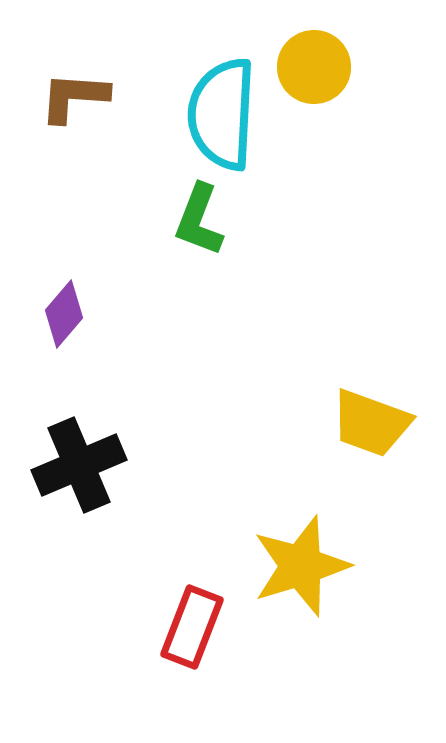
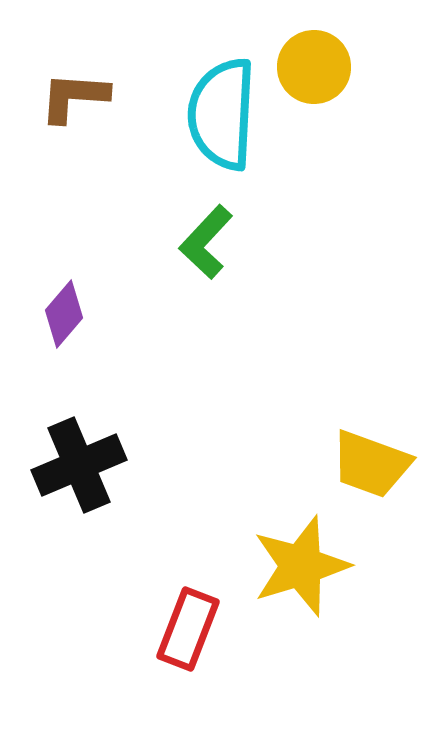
green L-shape: moved 7 px right, 22 px down; rotated 22 degrees clockwise
yellow trapezoid: moved 41 px down
red rectangle: moved 4 px left, 2 px down
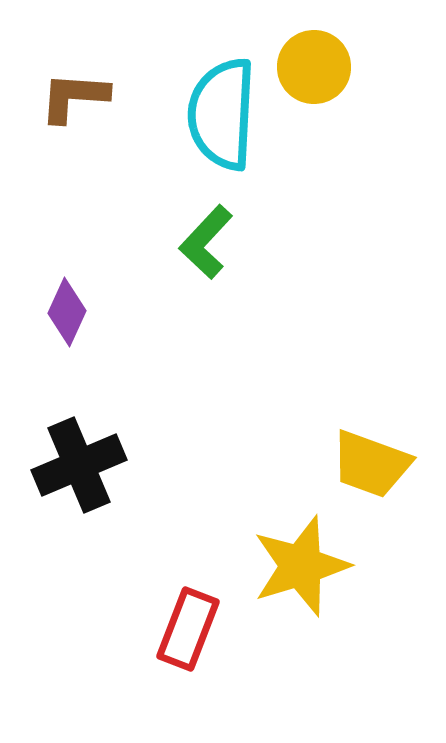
purple diamond: moved 3 px right, 2 px up; rotated 16 degrees counterclockwise
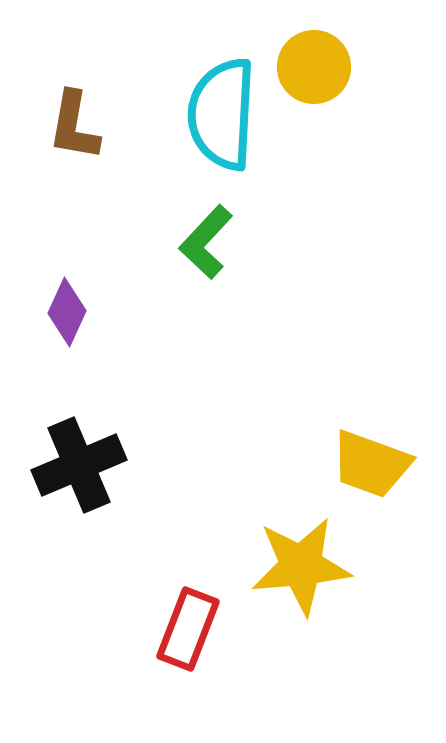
brown L-shape: moved 29 px down; rotated 84 degrees counterclockwise
yellow star: rotated 12 degrees clockwise
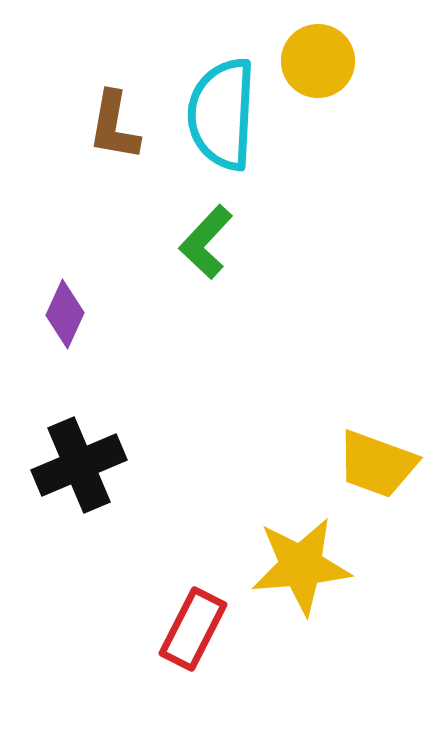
yellow circle: moved 4 px right, 6 px up
brown L-shape: moved 40 px right
purple diamond: moved 2 px left, 2 px down
yellow trapezoid: moved 6 px right
red rectangle: moved 5 px right; rotated 6 degrees clockwise
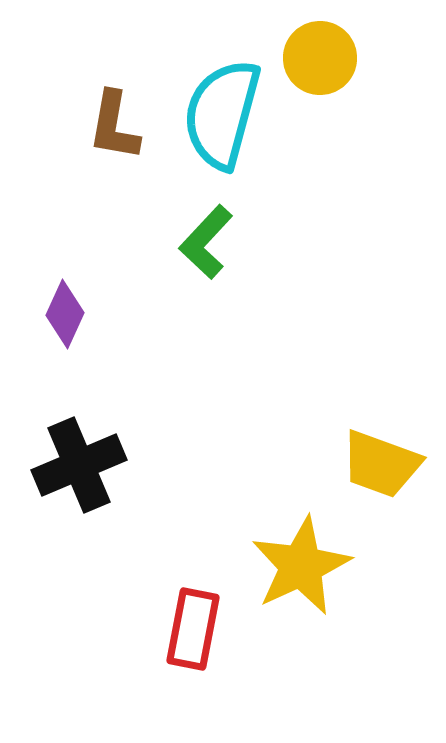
yellow circle: moved 2 px right, 3 px up
cyan semicircle: rotated 12 degrees clockwise
yellow trapezoid: moved 4 px right
yellow star: rotated 20 degrees counterclockwise
red rectangle: rotated 16 degrees counterclockwise
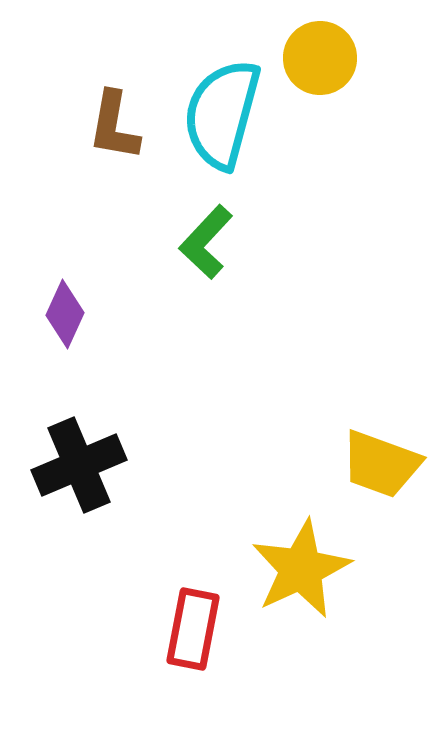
yellow star: moved 3 px down
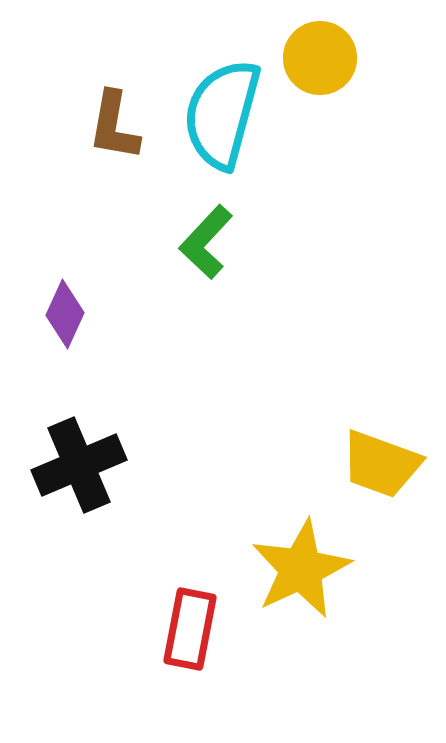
red rectangle: moved 3 px left
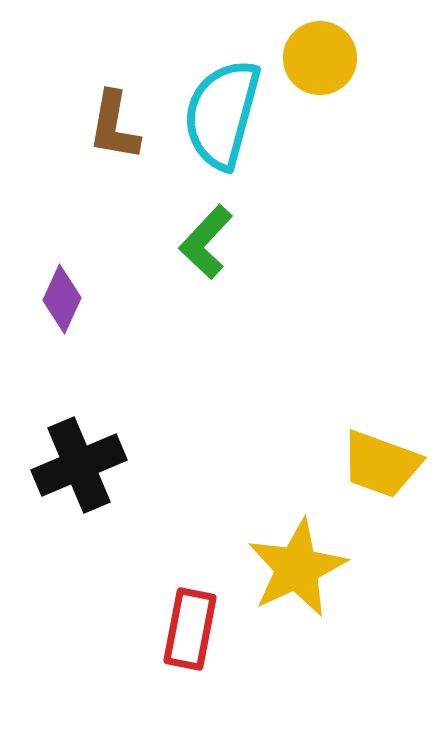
purple diamond: moved 3 px left, 15 px up
yellow star: moved 4 px left, 1 px up
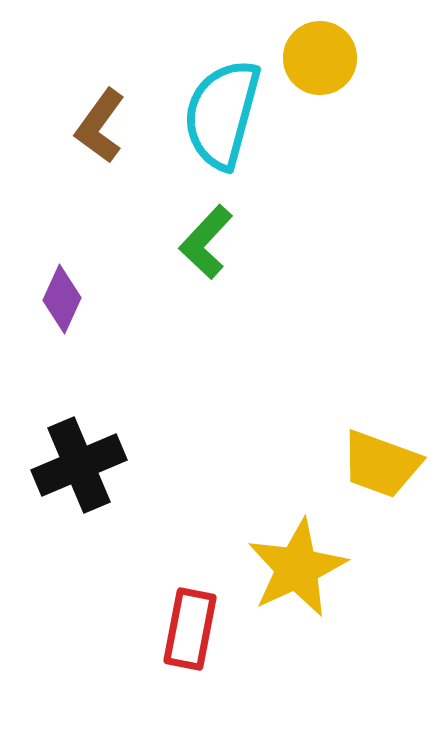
brown L-shape: moved 14 px left; rotated 26 degrees clockwise
